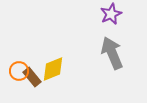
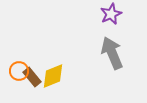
yellow diamond: moved 7 px down
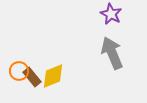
purple star: rotated 20 degrees counterclockwise
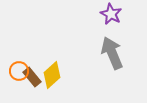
yellow diamond: moved 1 px left, 1 px up; rotated 20 degrees counterclockwise
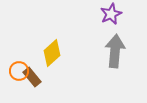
purple star: rotated 20 degrees clockwise
gray arrow: moved 3 px right, 2 px up; rotated 28 degrees clockwise
yellow diamond: moved 22 px up
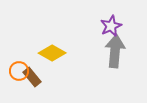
purple star: moved 12 px down
yellow diamond: rotated 72 degrees clockwise
